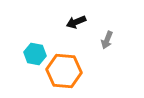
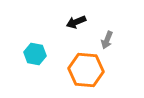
orange hexagon: moved 22 px right, 1 px up
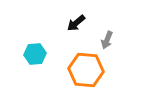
black arrow: moved 1 px down; rotated 18 degrees counterclockwise
cyan hexagon: rotated 15 degrees counterclockwise
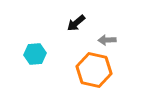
gray arrow: rotated 66 degrees clockwise
orange hexagon: moved 8 px right; rotated 8 degrees clockwise
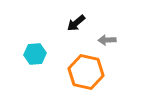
orange hexagon: moved 8 px left, 2 px down
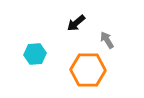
gray arrow: rotated 60 degrees clockwise
orange hexagon: moved 2 px right, 2 px up; rotated 12 degrees counterclockwise
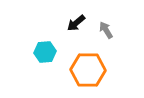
gray arrow: moved 1 px left, 10 px up
cyan hexagon: moved 10 px right, 2 px up
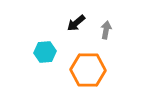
gray arrow: rotated 42 degrees clockwise
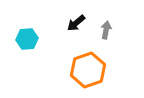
cyan hexagon: moved 18 px left, 13 px up
orange hexagon: rotated 20 degrees counterclockwise
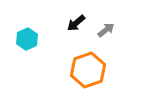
gray arrow: rotated 42 degrees clockwise
cyan hexagon: rotated 20 degrees counterclockwise
